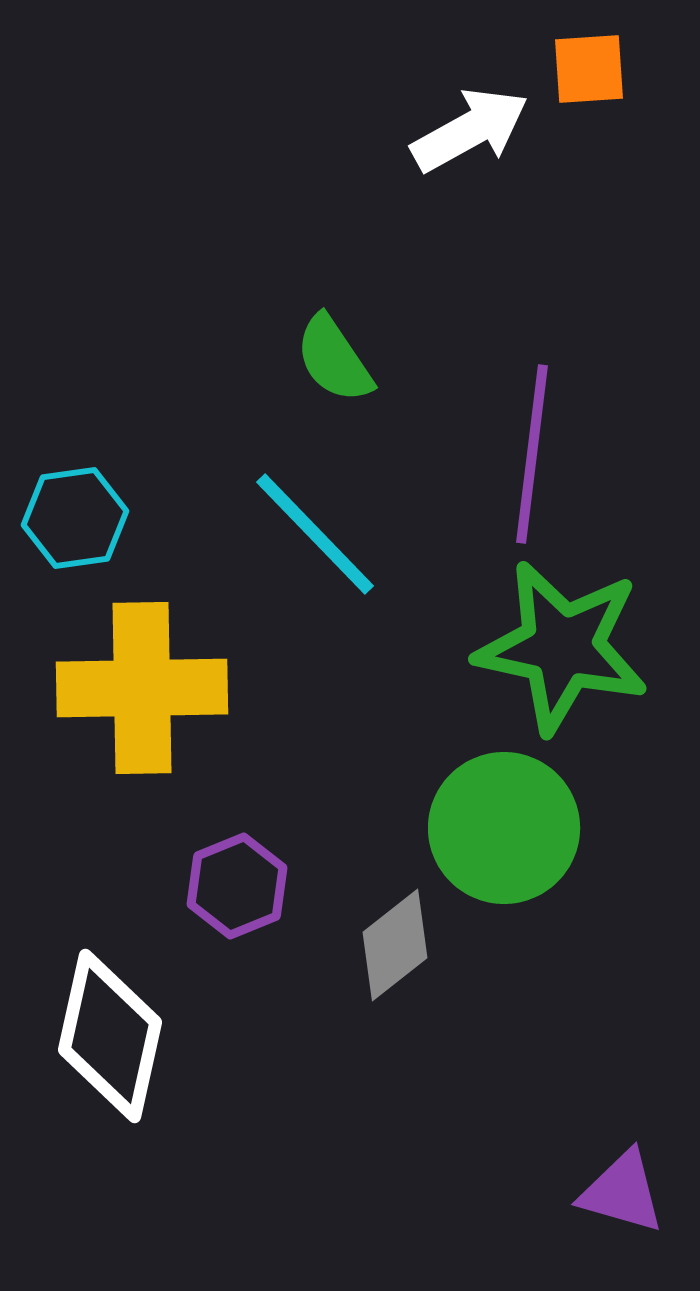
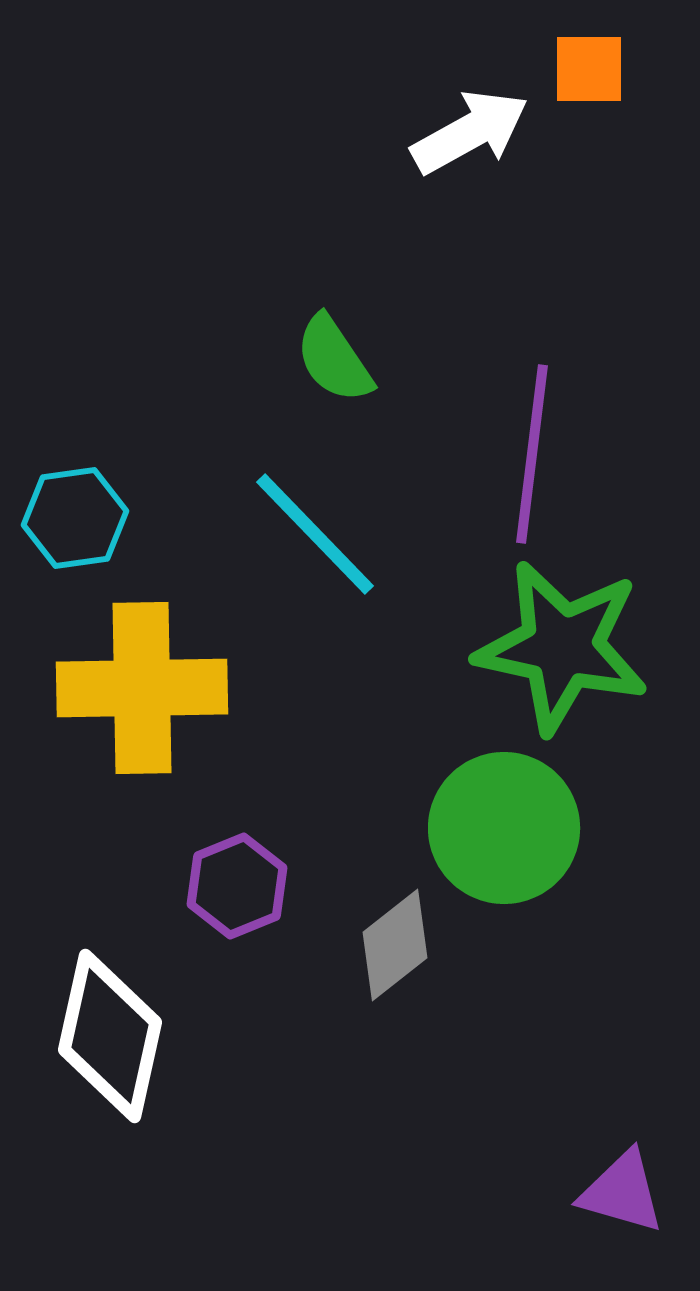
orange square: rotated 4 degrees clockwise
white arrow: moved 2 px down
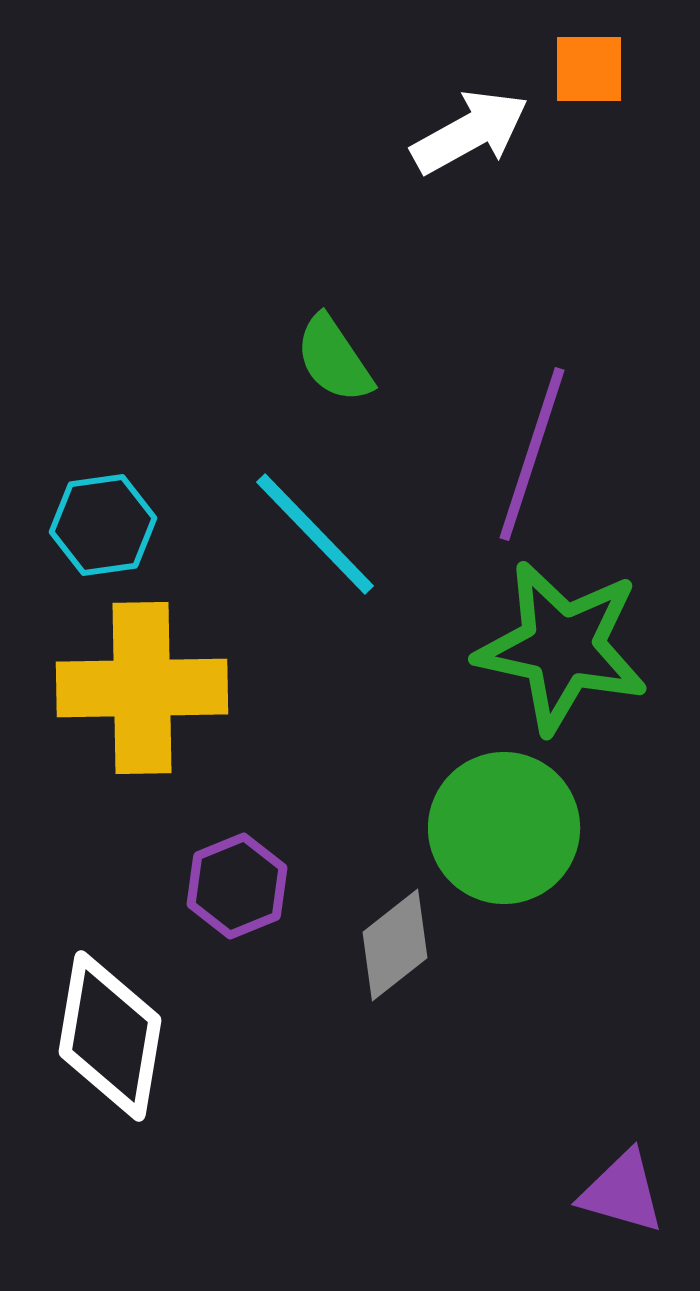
purple line: rotated 11 degrees clockwise
cyan hexagon: moved 28 px right, 7 px down
white diamond: rotated 3 degrees counterclockwise
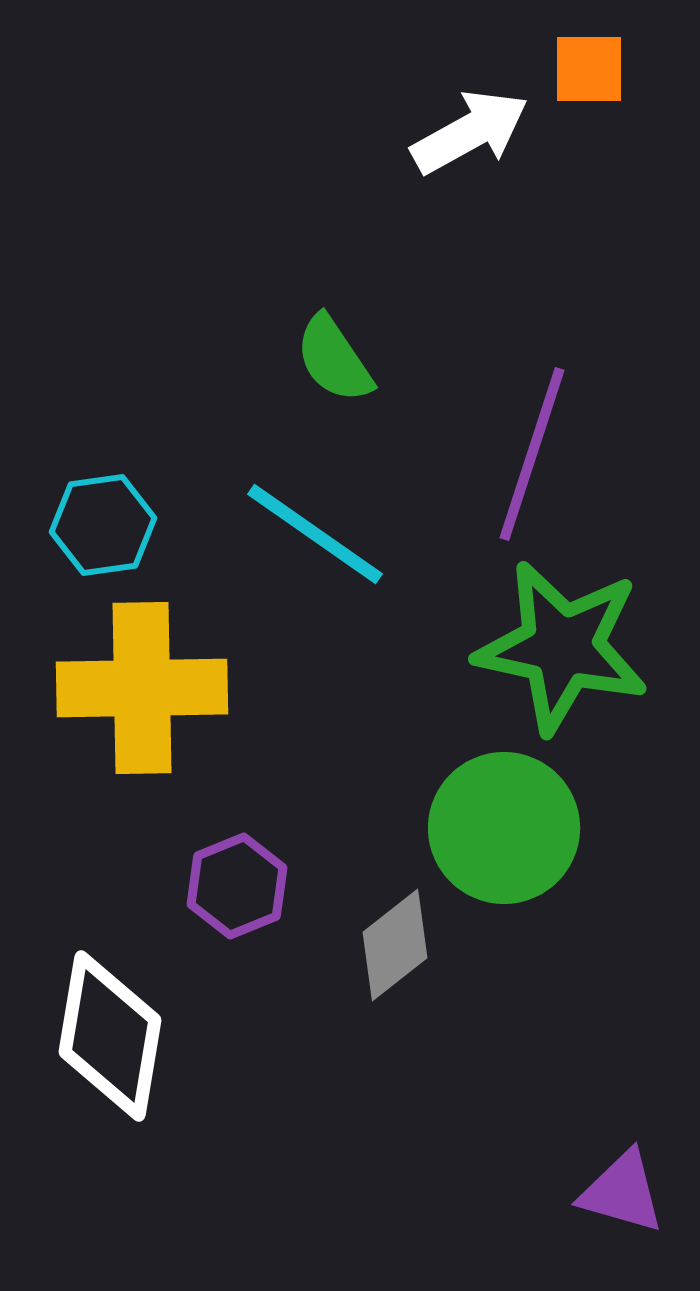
cyan line: rotated 11 degrees counterclockwise
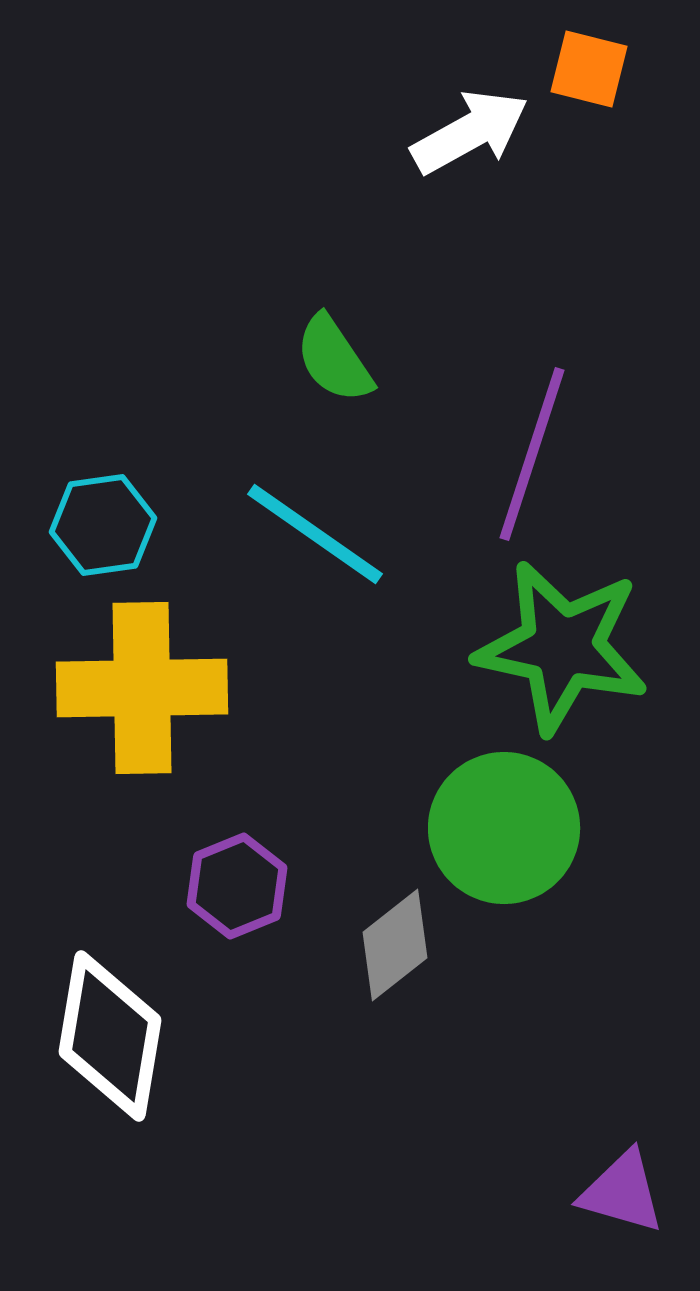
orange square: rotated 14 degrees clockwise
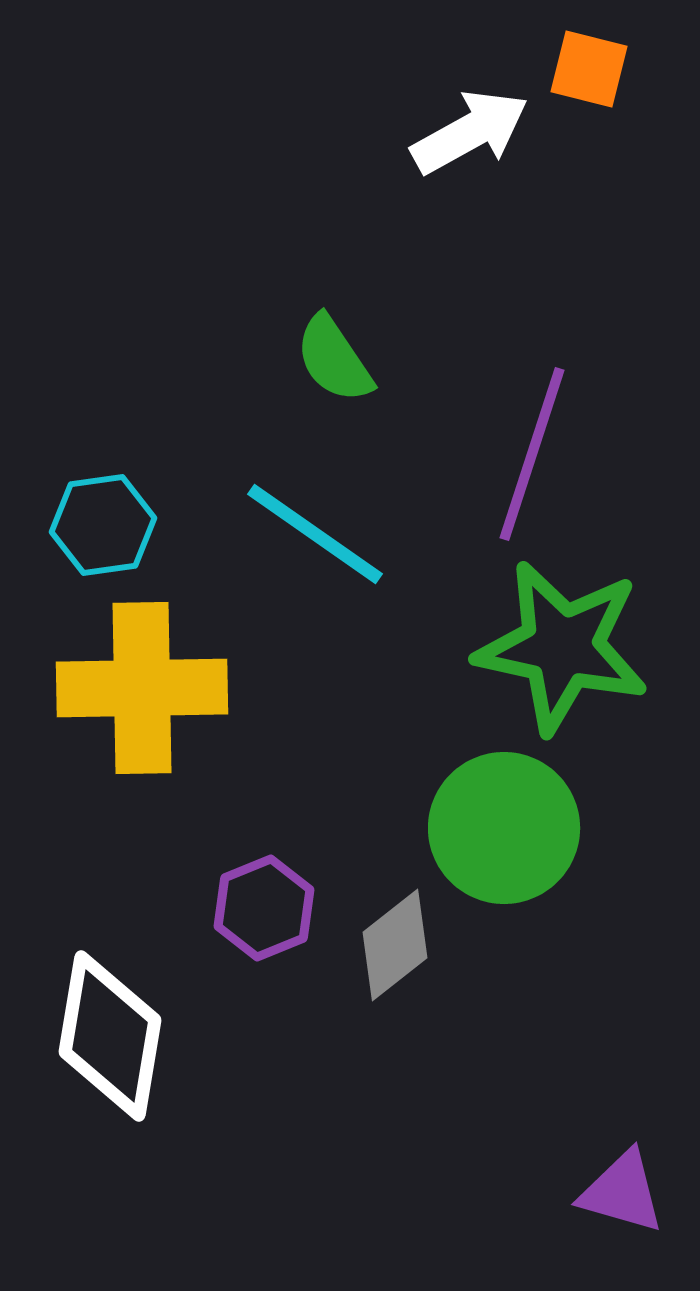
purple hexagon: moved 27 px right, 22 px down
